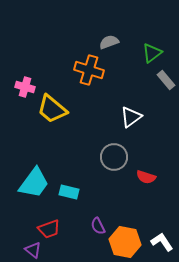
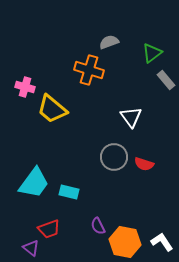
white triangle: rotated 30 degrees counterclockwise
red semicircle: moved 2 px left, 13 px up
purple triangle: moved 2 px left, 2 px up
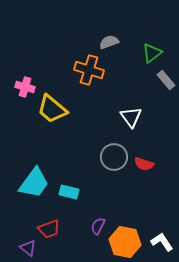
purple semicircle: rotated 54 degrees clockwise
purple triangle: moved 3 px left
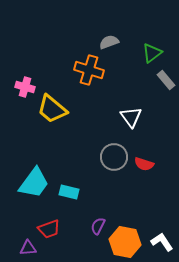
purple triangle: rotated 42 degrees counterclockwise
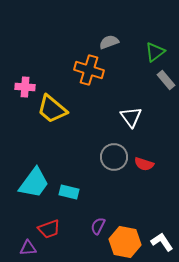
green triangle: moved 3 px right, 1 px up
pink cross: rotated 12 degrees counterclockwise
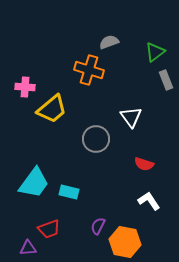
gray rectangle: rotated 18 degrees clockwise
yellow trapezoid: rotated 80 degrees counterclockwise
gray circle: moved 18 px left, 18 px up
white L-shape: moved 13 px left, 41 px up
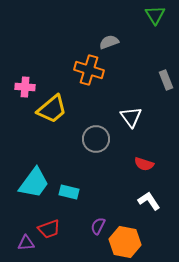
green triangle: moved 37 px up; rotated 25 degrees counterclockwise
purple triangle: moved 2 px left, 5 px up
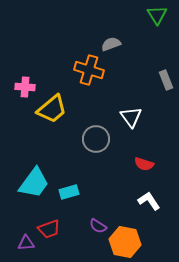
green triangle: moved 2 px right
gray semicircle: moved 2 px right, 2 px down
cyan rectangle: rotated 30 degrees counterclockwise
purple semicircle: rotated 84 degrees counterclockwise
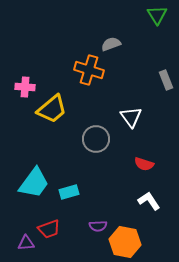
purple semicircle: rotated 36 degrees counterclockwise
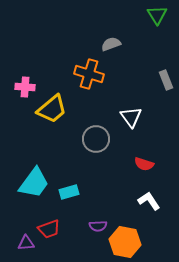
orange cross: moved 4 px down
